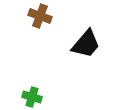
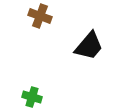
black trapezoid: moved 3 px right, 2 px down
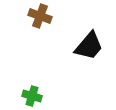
green cross: moved 1 px up
